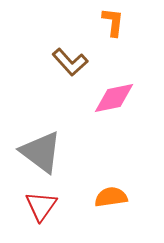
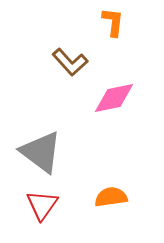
red triangle: moved 1 px right, 1 px up
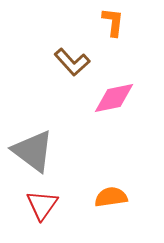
brown L-shape: moved 2 px right
gray triangle: moved 8 px left, 1 px up
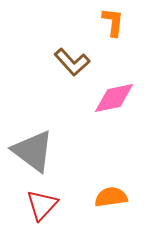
red triangle: rotated 8 degrees clockwise
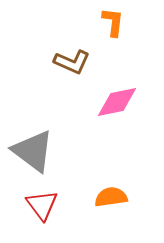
brown L-shape: rotated 24 degrees counterclockwise
pink diamond: moved 3 px right, 4 px down
red triangle: rotated 20 degrees counterclockwise
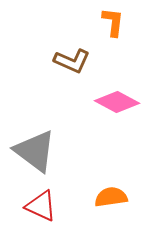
brown L-shape: moved 1 px up
pink diamond: rotated 39 degrees clockwise
gray triangle: moved 2 px right
red triangle: moved 1 px left, 1 px down; rotated 28 degrees counterclockwise
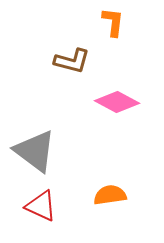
brown L-shape: rotated 9 degrees counterclockwise
orange semicircle: moved 1 px left, 2 px up
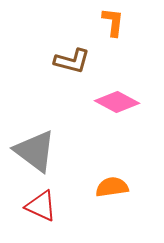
orange semicircle: moved 2 px right, 8 px up
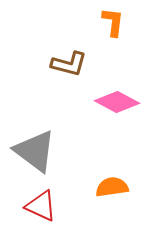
brown L-shape: moved 3 px left, 3 px down
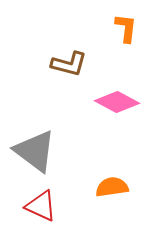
orange L-shape: moved 13 px right, 6 px down
